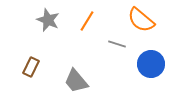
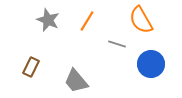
orange semicircle: rotated 20 degrees clockwise
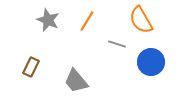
blue circle: moved 2 px up
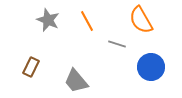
orange line: rotated 60 degrees counterclockwise
blue circle: moved 5 px down
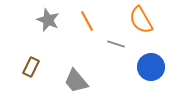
gray line: moved 1 px left
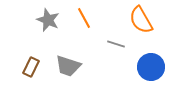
orange line: moved 3 px left, 3 px up
gray trapezoid: moved 8 px left, 15 px up; rotated 32 degrees counterclockwise
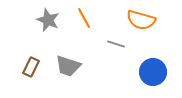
orange semicircle: rotated 44 degrees counterclockwise
blue circle: moved 2 px right, 5 px down
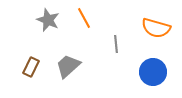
orange semicircle: moved 15 px right, 8 px down
gray line: rotated 66 degrees clockwise
gray trapezoid: rotated 120 degrees clockwise
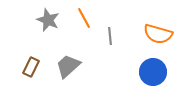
orange semicircle: moved 2 px right, 6 px down
gray line: moved 6 px left, 8 px up
